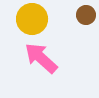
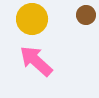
pink arrow: moved 5 px left, 3 px down
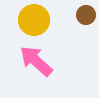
yellow circle: moved 2 px right, 1 px down
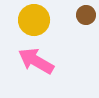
pink arrow: rotated 12 degrees counterclockwise
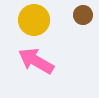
brown circle: moved 3 px left
